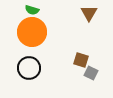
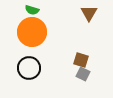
gray square: moved 8 px left, 1 px down
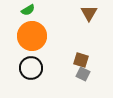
green semicircle: moved 4 px left; rotated 48 degrees counterclockwise
orange circle: moved 4 px down
black circle: moved 2 px right
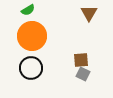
brown square: rotated 21 degrees counterclockwise
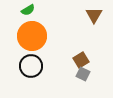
brown triangle: moved 5 px right, 2 px down
brown square: rotated 28 degrees counterclockwise
black circle: moved 2 px up
